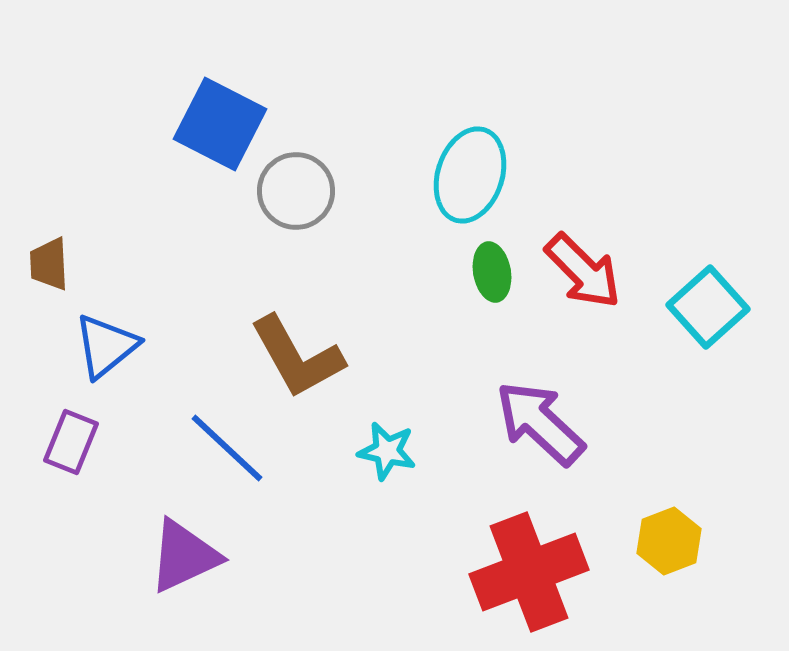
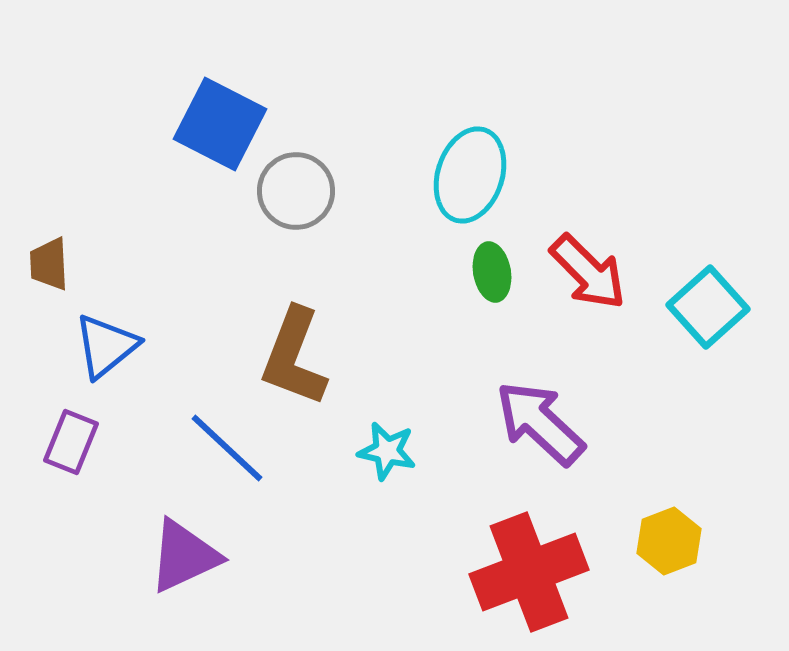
red arrow: moved 5 px right, 1 px down
brown L-shape: moved 3 px left; rotated 50 degrees clockwise
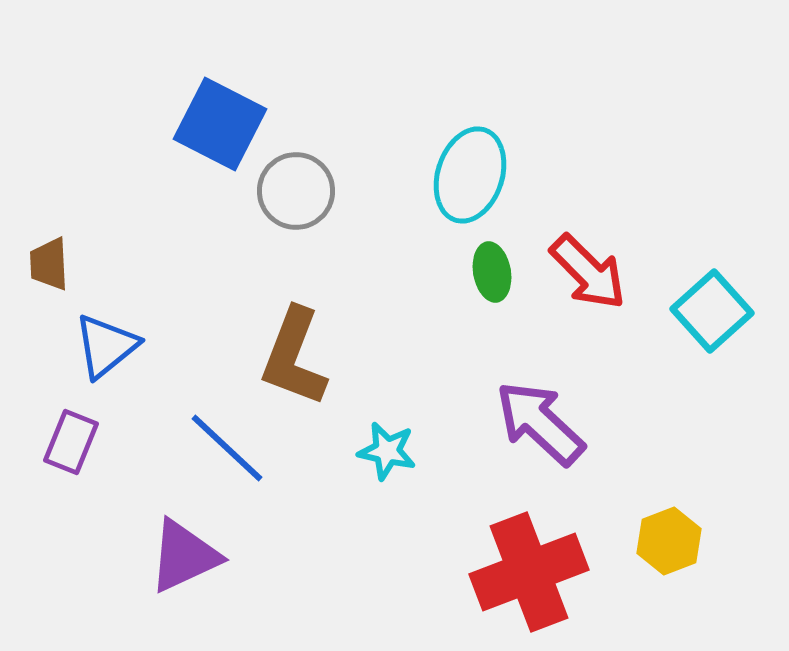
cyan square: moved 4 px right, 4 px down
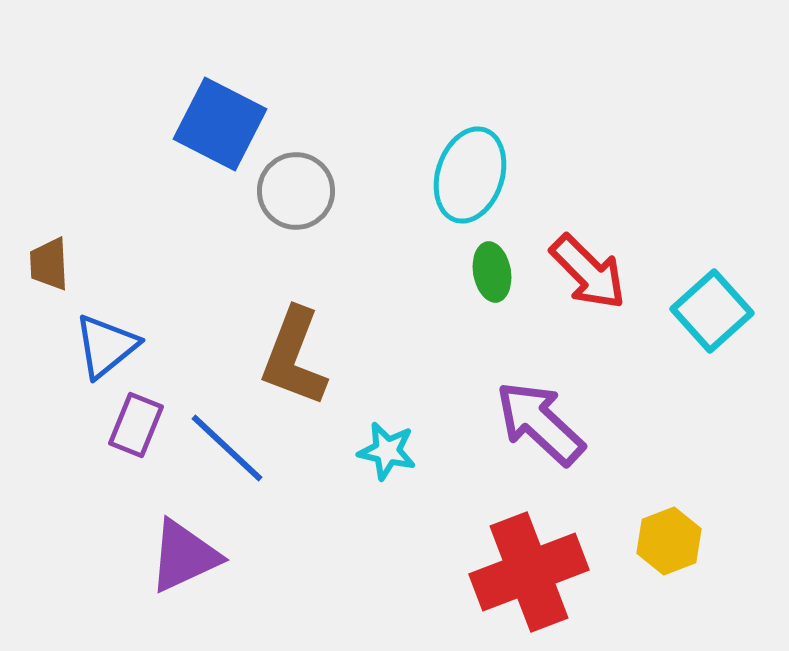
purple rectangle: moved 65 px right, 17 px up
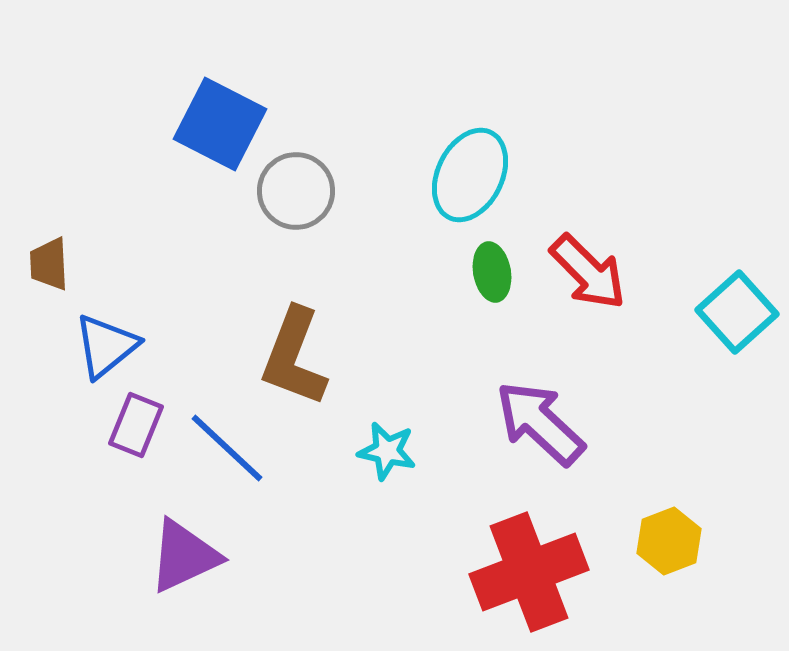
cyan ellipse: rotated 8 degrees clockwise
cyan square: moved 25 px right, 1 px down
